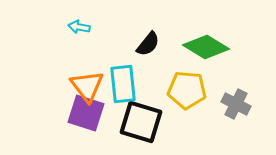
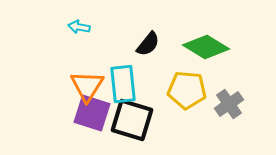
orange triangle: rotated 9 degrees clockwise
gray cross: moved 7 px left; rotated 28 degrees clockwise
purple square: moved 6 px right
black square: moved 9 px left, 2 px up
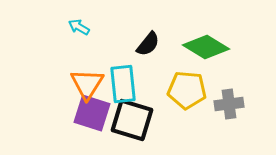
cyan arrow: rotated 20 degrees clockwise
orange triangle: moved 2 px up
gray cross: rotated 28 degrees clockwise
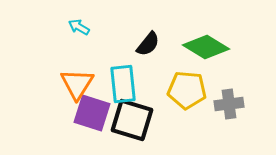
orange triangle: moved 10 px left
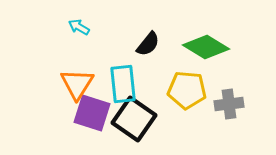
black square: moved 2 px right, 1 px up; rotated 18 degrees clockwise
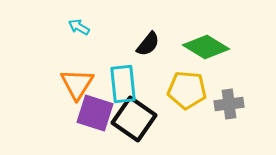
purple square: moved 3 px right
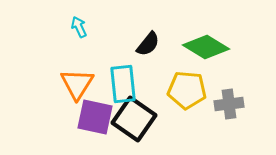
cyan arrow: rotated 35 degrees clockwise
purple square: moved 4 px down; rotated 6 degrees counterclockwise
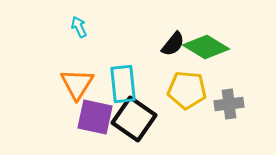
black semicircle: moved 25 px right
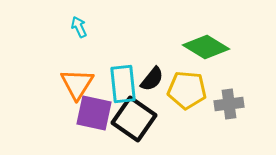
black semicircle: moved 21 px left, 35 px down
purple square: moved 1 px left, 4 px up
